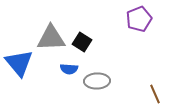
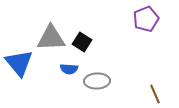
purple pentagon: moved 7 px right
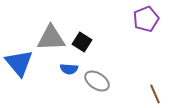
gray ellipse: rotated 35 degrees clockwise
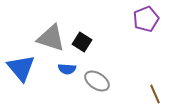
gray triangle: rotated 20 degrees clockwise
blue triangle: moved 2 px right, 5 px down
blue semicircle: moved 2 px left
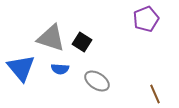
blue semicircle: moved 7 px left
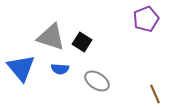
gray triangle: moved 1 px up
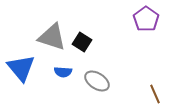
purple pentagon: rotated 15 degrees counterclockwise
gray triangle: moved 1 px right
blue semicircle: moved 3 px right, 3 px down
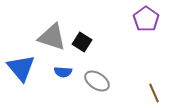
brown line: moved 1 px left, 1 px up
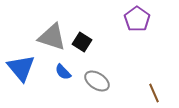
purple pentagon: moved 9 px left
blue semicircle: rotated 42 degrees clockwise
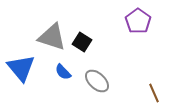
purple pentagon: moved 1 px right, 2 px down
gray ellipse: rotated 10 degrees clockwise
